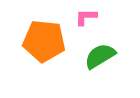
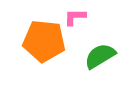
pink L-shape: moved 11 px left
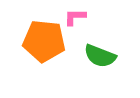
green semicircle: rotated 128 degrees counterclockwise
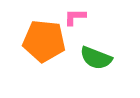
green semicircle: moved 4 px left, 2 px down
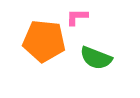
pink L-shape: moved 2 px right
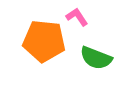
pink L-shape: rotated 55 degrees clockwise
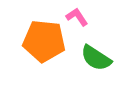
green semicircle: rotated 12 degrees clockwise
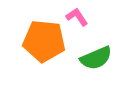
green semicircle: rotated 56 degrees counterclockwise
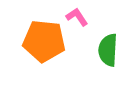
green semicircle: moved 12 px right, 8 px up; rotated 116 degrees clockwise
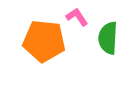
green semicircle: moved 12 px up
